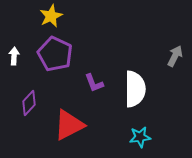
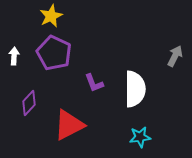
purple pentagon: moved 1 px left, 1 px up
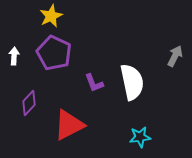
white semicircle: moved 3 px left, 7 px up; rotated 12 degrees counterclockwise
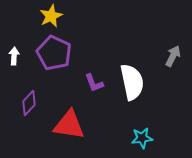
gray arrow: moved 2 px left
red triangle: rotated 36 degrees clockwise
cyan star: moved 2 px right, 1 px down
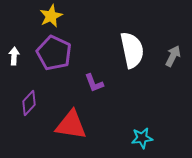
white semicircle: moved 32 px up
red triangle: moved 2 px right
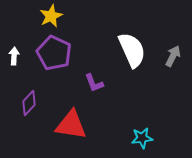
white semicircle: rotated 12 degrees counterclockwise
